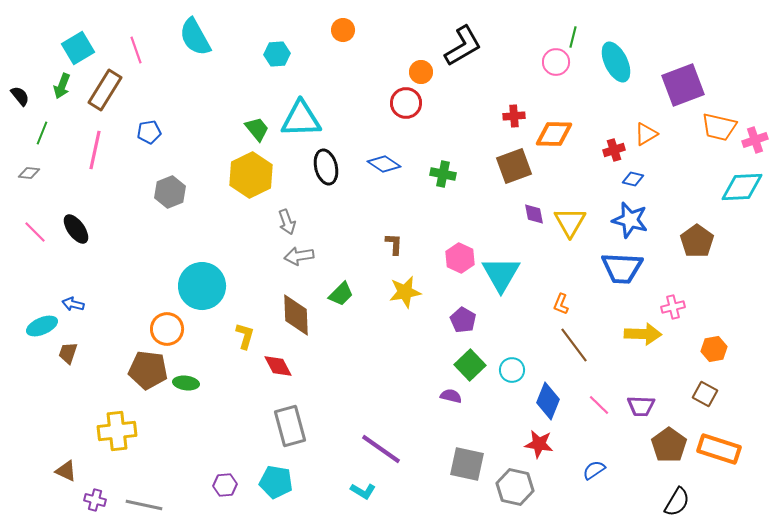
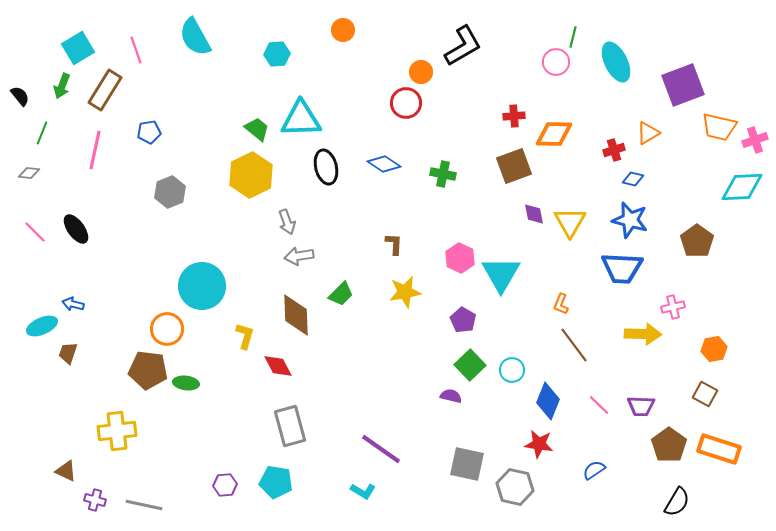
green trapezoid at (257, 129): rotated 12 degrees counterclockwise
orange triangle at (646, 134): moved 2 px right, 1 px up
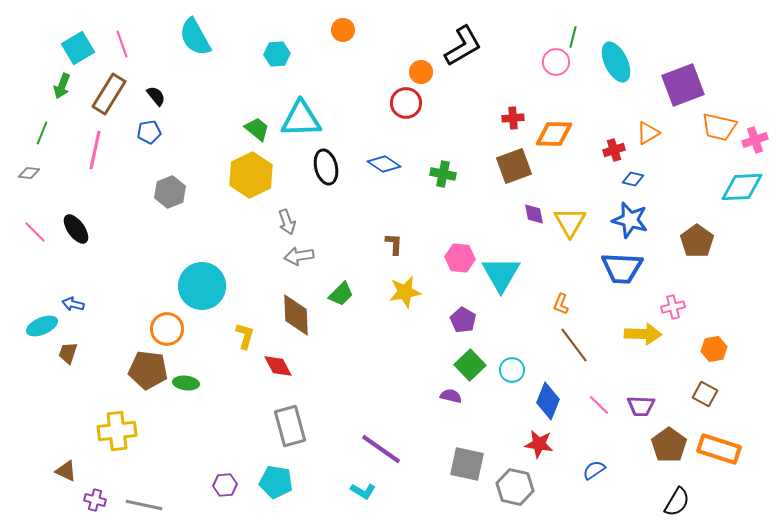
pink line at (136, 50): moved 14 px left, 6 px up
brown rectangle at (105, 90): moved 4 px right, 4 px down
black semicircle at (20, 96): moved 136 px right
red cross at (514, 116): moved 1 px left, 2 px down
pink hexagon at (460, 258): rotated 20 degrees counterclockwise
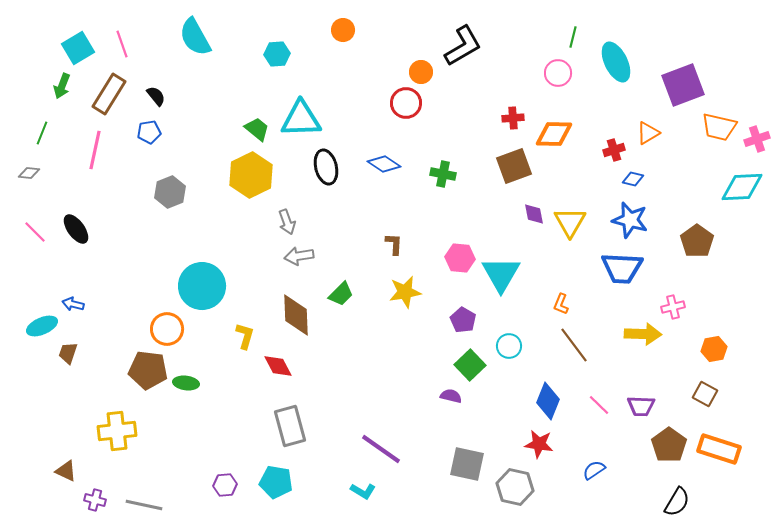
pink circle at (556, 62): moved 2 px right, 11 px down
pink cross at (755, 140): moved 2 px right, 1 px up
cyan circle at (512, 370): moved 3 px left, 24 px up
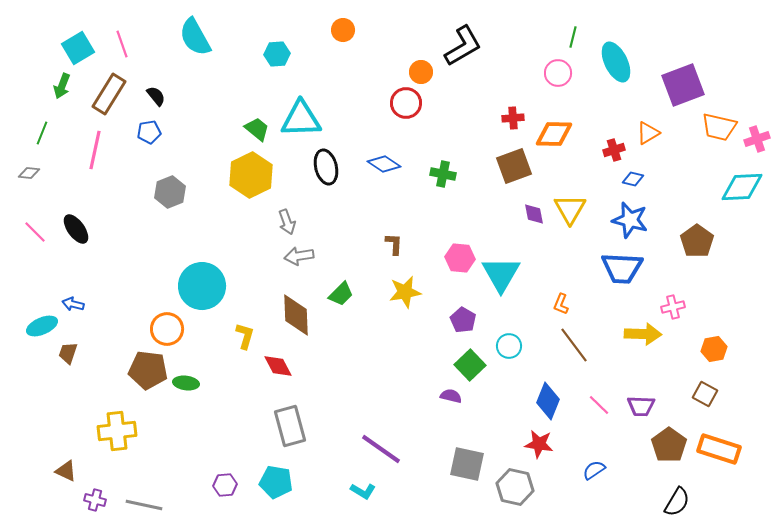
yellow triangle at (570, 222): moved 13 px up
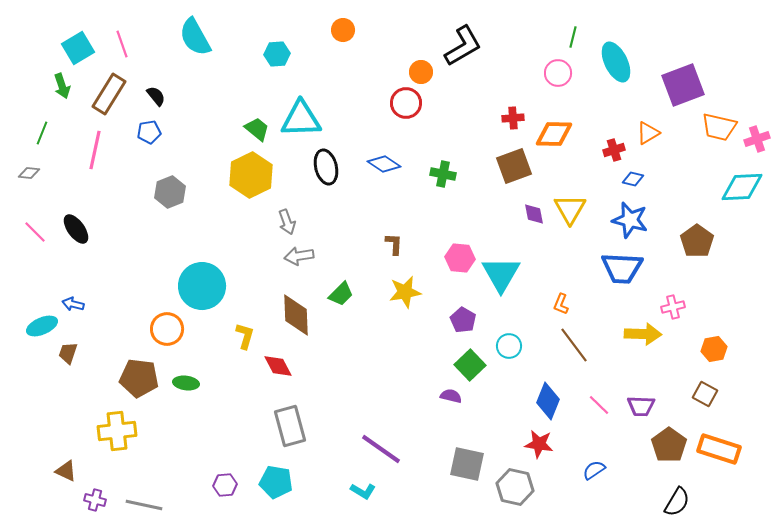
green arrow at (62, 86): rotated 40 degrees counterclockwise
brown pentagon at (148, 370): moved 9 px left, 8 px down
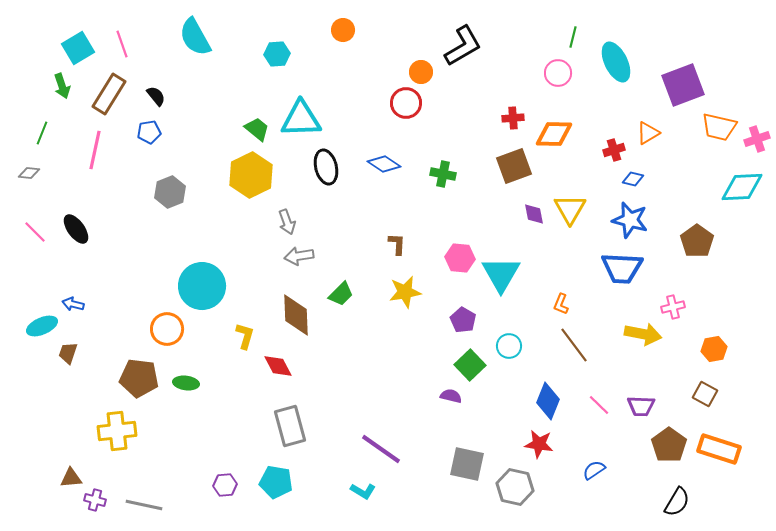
brown L-shape at (394, 244): moved 3 px right
yellow arrow at (643, 334): rotated 9 degrees clockwise
brown triangle at (66, 471): moved 5 px right, 7 px down; rotated 30 degrees counterclockwise
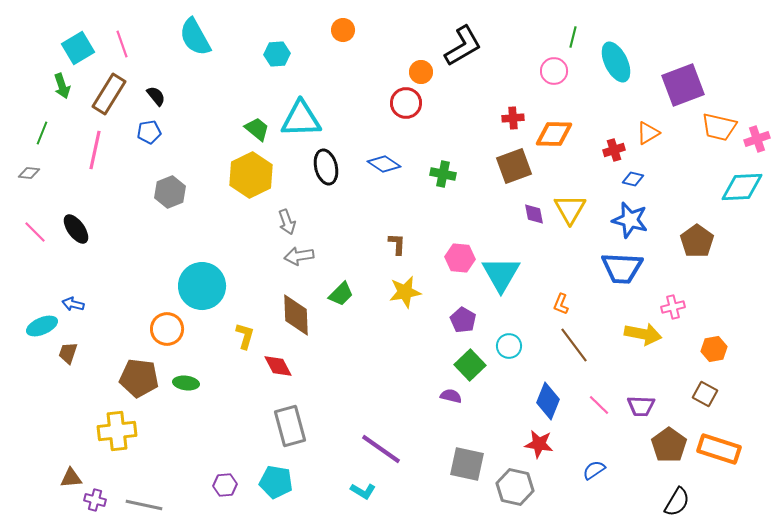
pink circle at (558, 73): moved 4 px left, 2 px up
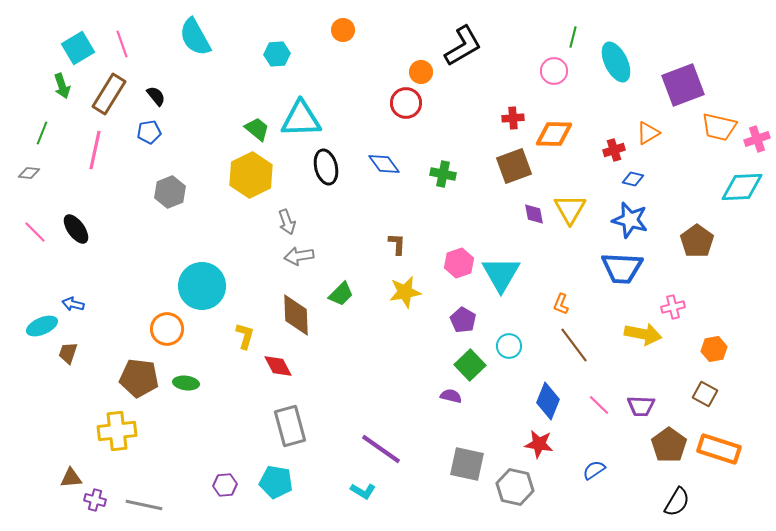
blue diamond at (384, 164): rotated 20 degrees clockwise
pink hexagon at (460, 258): moved 1 px left, 5 px down; rotated 24 degrees counterclockwise
